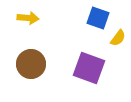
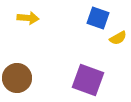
yellow semicircle: rotated 24 degrees clockwise
brown circle: moved 14 px left, 14 px down
purple square: moved 1 px left, 12 px down
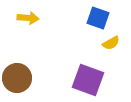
yellow semicircle: moved 7 px left, 5 px down
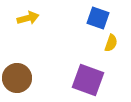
yellow arrow: rotated 20 degrees counterclockwise
yellow semicircle: rotated 42 degrees counterclockwise
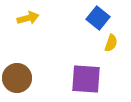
blue square: rotated 20 degrees clockwise
purple square: moved 2 px left, 1 px up; rotated 16 degrees counterclockwise
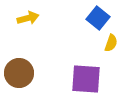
brown circle: moved 2 px right, 5 px up
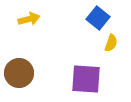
yellow arrow: moved 1 px right, 1 px down
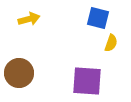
blue square: rotated 25 degrees counterclockwise
purple square: moved 1 px right, 2 px down
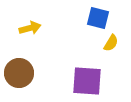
yellow arrow: moved 1 px right, 9 px down
yellow semicircle: rotated 12 degrees clockwise
